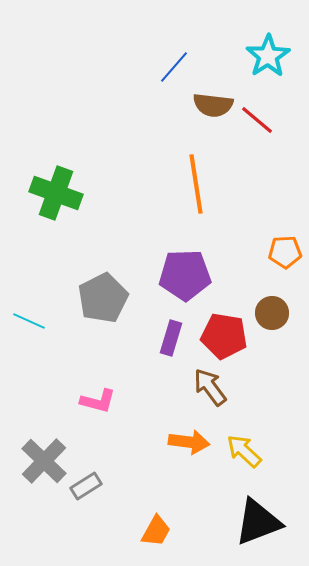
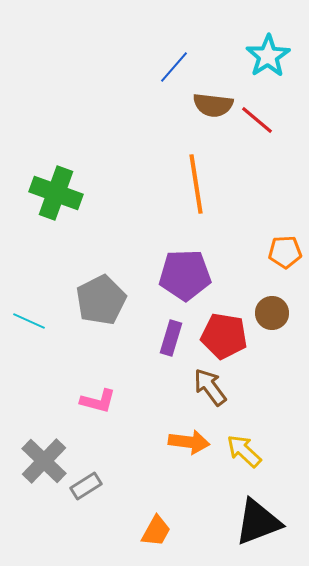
gray pentagon: moved 2 px left, 2 px down
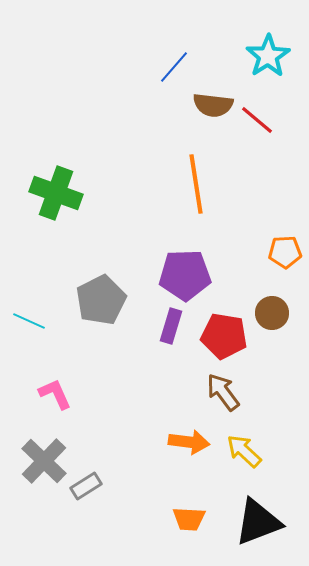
purple rectangle: moved 12 px up
brown arrow: moved 13 px right, 5 px down
pink L-shape: moved 43 px left, 7 px up; rotated 129 degrees counterclockwise
orange trapezoid: moved 33 px right, 12 px up; rotated 64 degrees clockwise
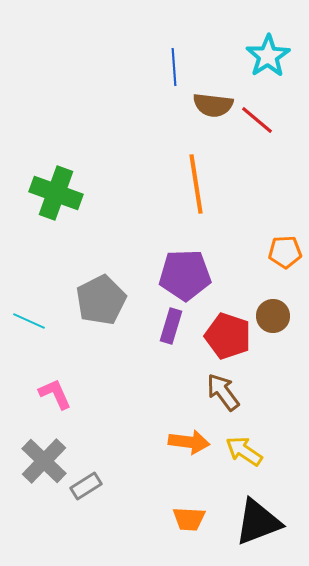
blue line: rotated 45 degrees counterclockwise
brown circle: moved 1 px right, 3 px down
red pentagon: moved 4 px right; rotated 9 degrees clockwise
yellow arrow: rotated 9 degrees counterclockwise
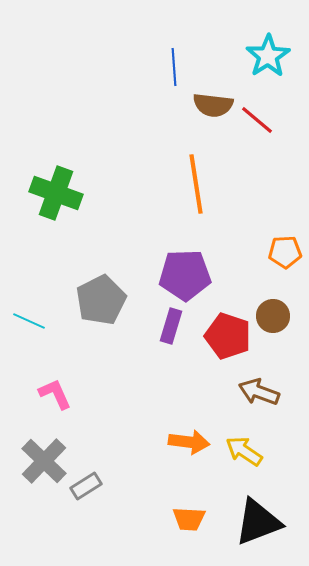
brown arrow: moved 36 px right; rotated 33 degrees counterclockwise
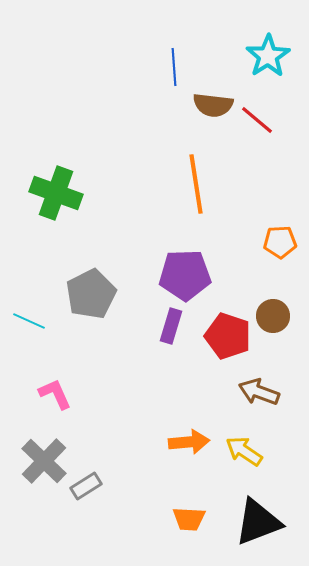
orange pentagon: moved 5 px left, 10 px up
gray pentagon: moved 10 px left, 6 px up
orange arrow: rotated 12 degrees counterclockwise
